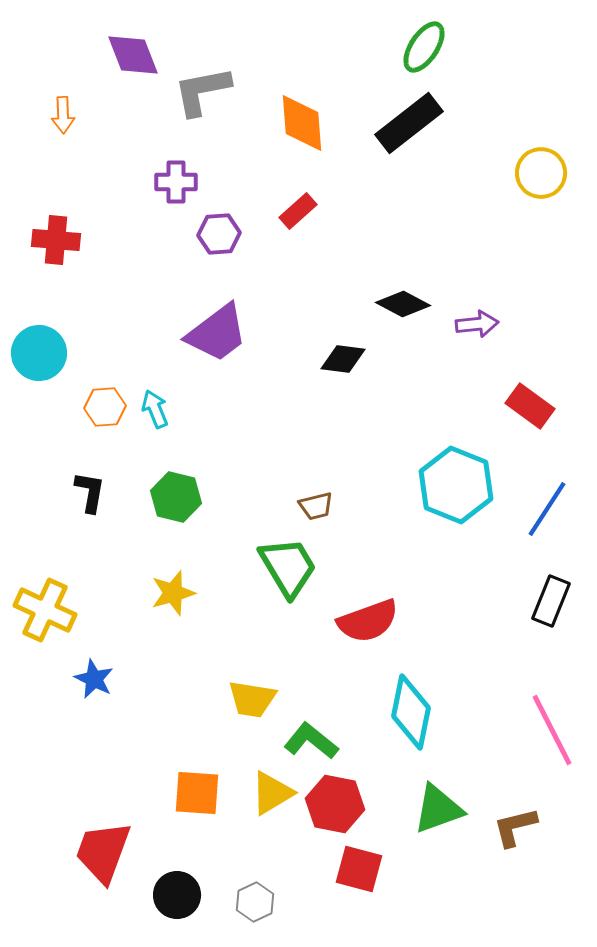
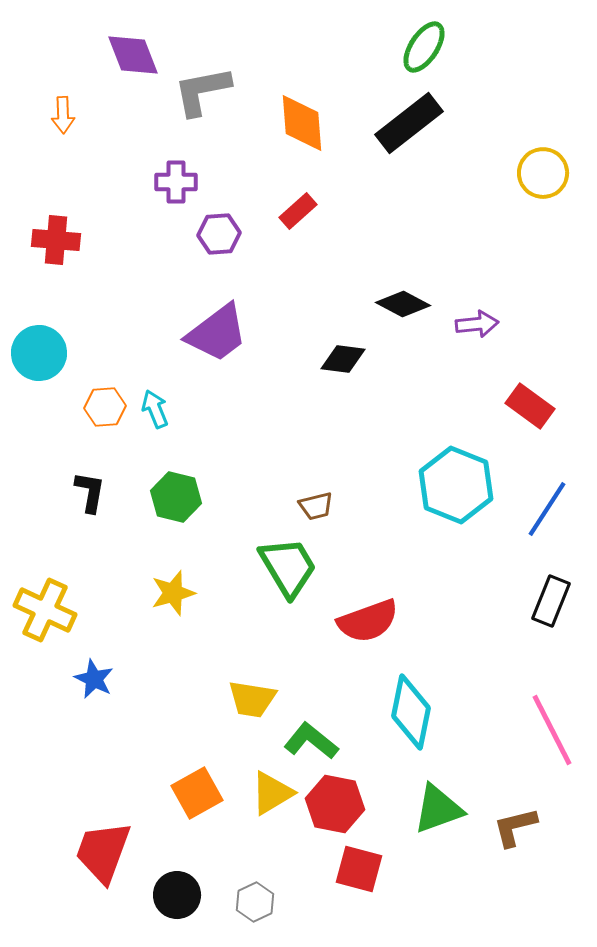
yellow circle at (541, 173): moved 2 px right
orange square at (197, 793): rotated 33 degrees counterclockwise
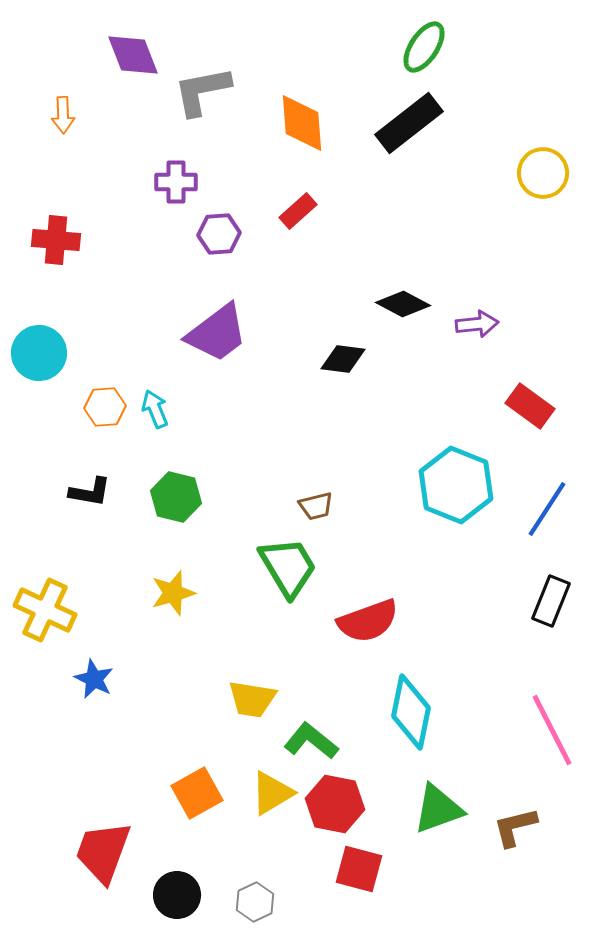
black L-shape at (90, 492): rotated 90 degrees clockwise
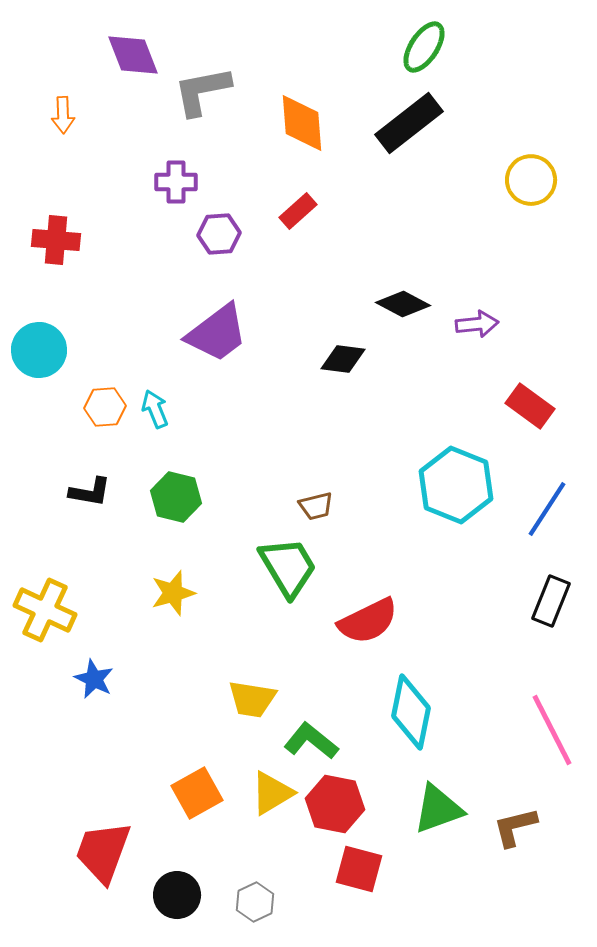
yellow circle at (543, 173): moved 12 px left, 7 px down
cyan circle at (39, 353): moved 3 px up
red semicircle at (368, 621): rotated 6 degrees counterclockwise
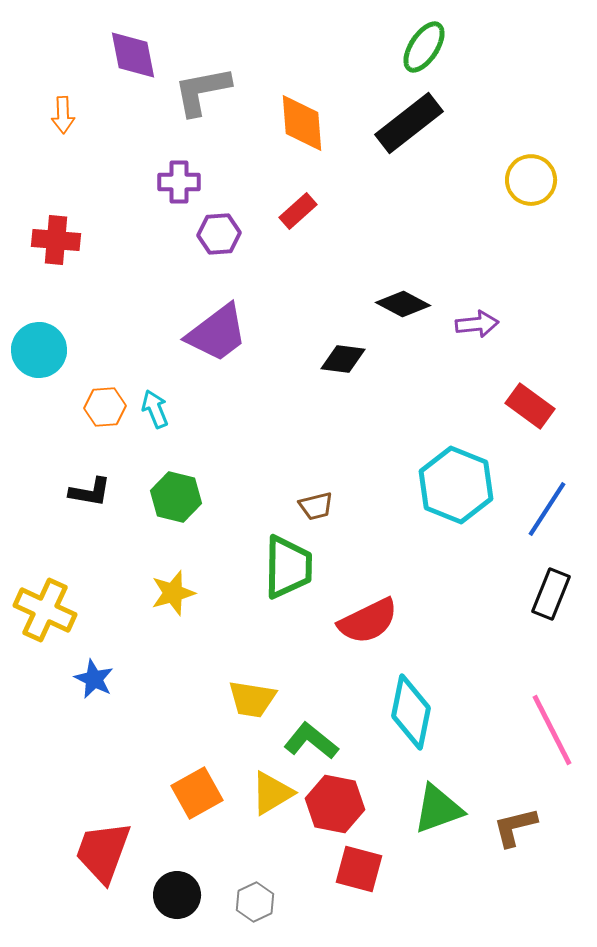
purple diamond at (133, 55): rotated 10 degrees clockwise
purple cross at (176, 182): moved 3 px right
green trapezoid at (288, 567): rotated 32 degrees clockwise
black rectangle at (551, 601): moved 7 px up
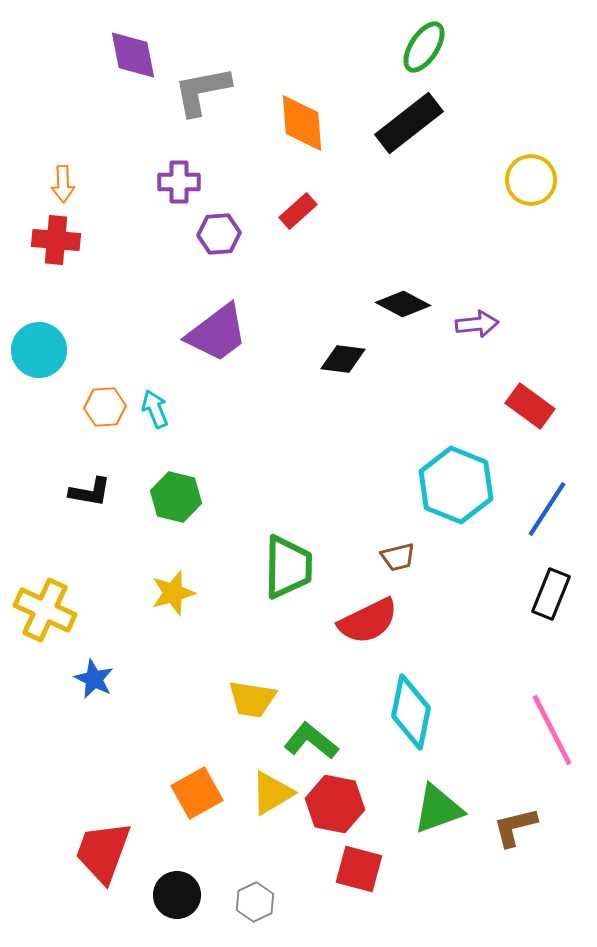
orange arrow at (63, 115): moved 69 px down
brown trapezoid at (316, 506): moved 82 px right, 51 px down
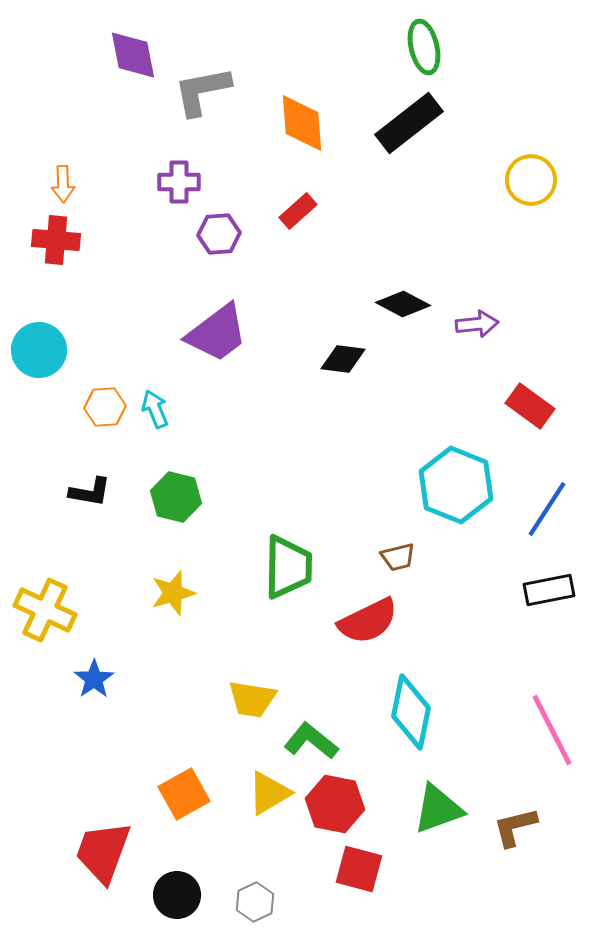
green ellipse at (424, 47): rotated 46 degrees counterclockwise
black rectangle at (551, 594): moved 2 px left, 4 px up; rotated 57 degrees clockwise
blue star at (94, 679): rotated 12 degrees clockwise
orange square at (197, 793): moved 13 px left, 1 px down
yellow triangle at (272, 793): moved 3 px left
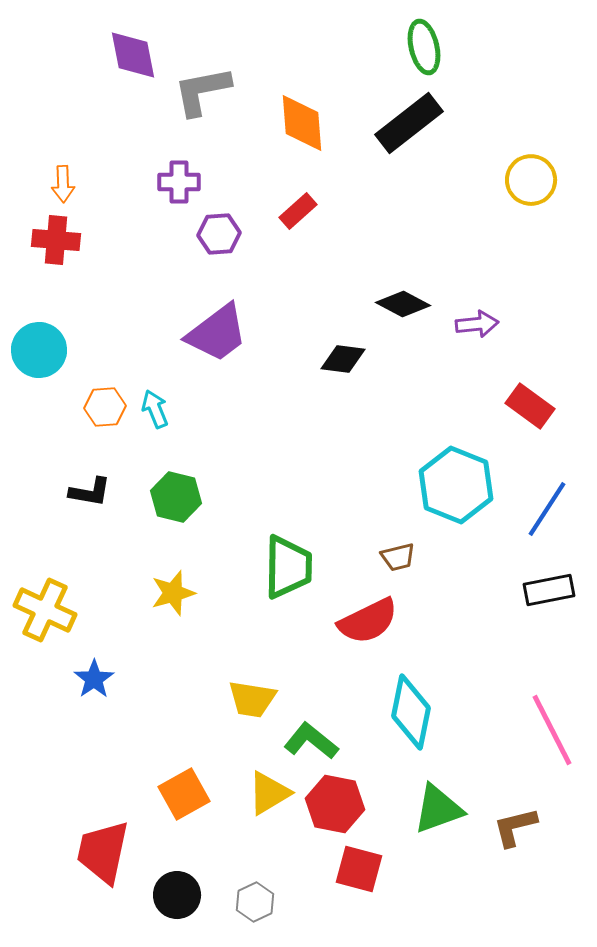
red trapezoid at (103, 852): rotated 8 degrees counterclockwise
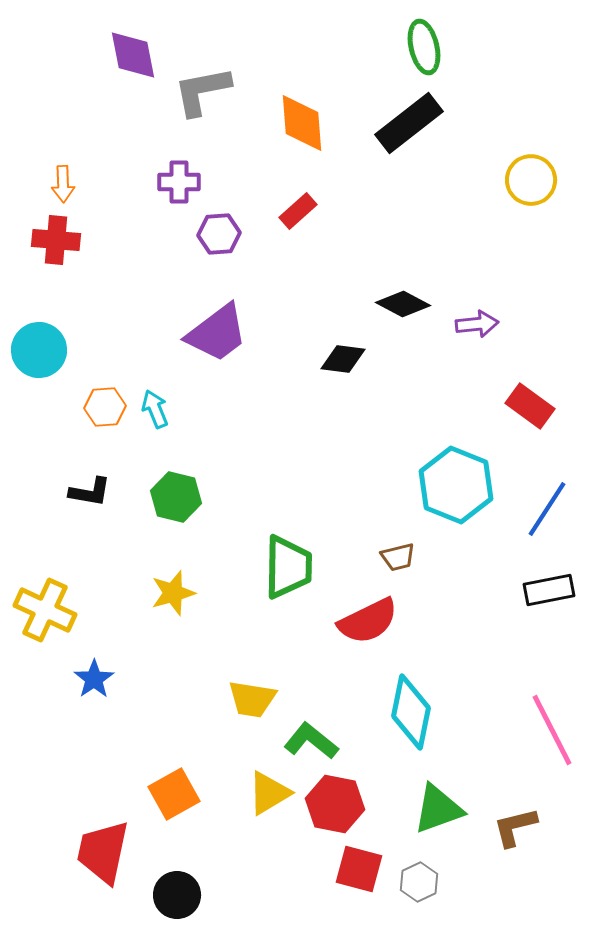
orange square at (184, 794): moved 10 px left
gray hexagon at (255, 902): moved 164 px right, 20 px up
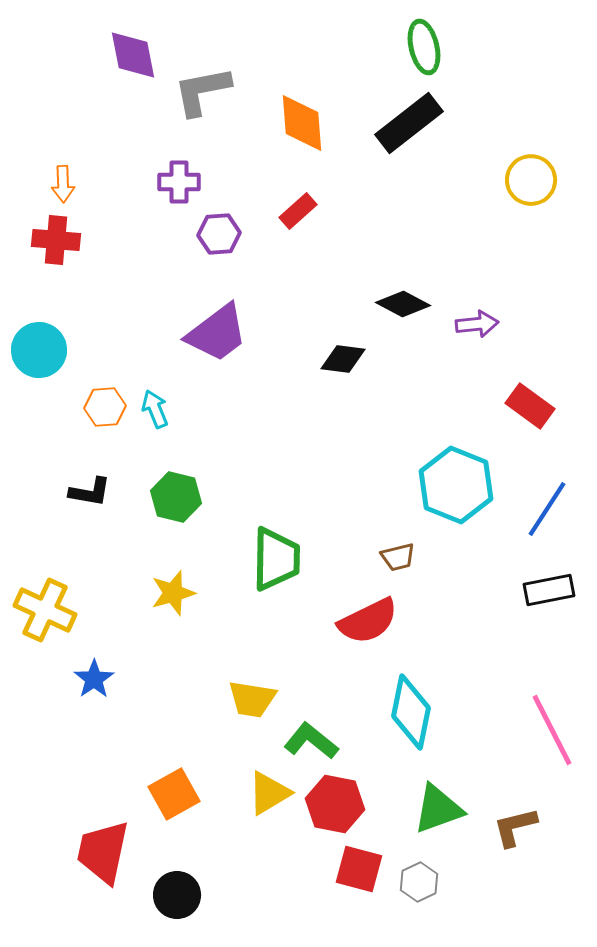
green trapezoid at (288, 567): moved 12 px left, 8 px up
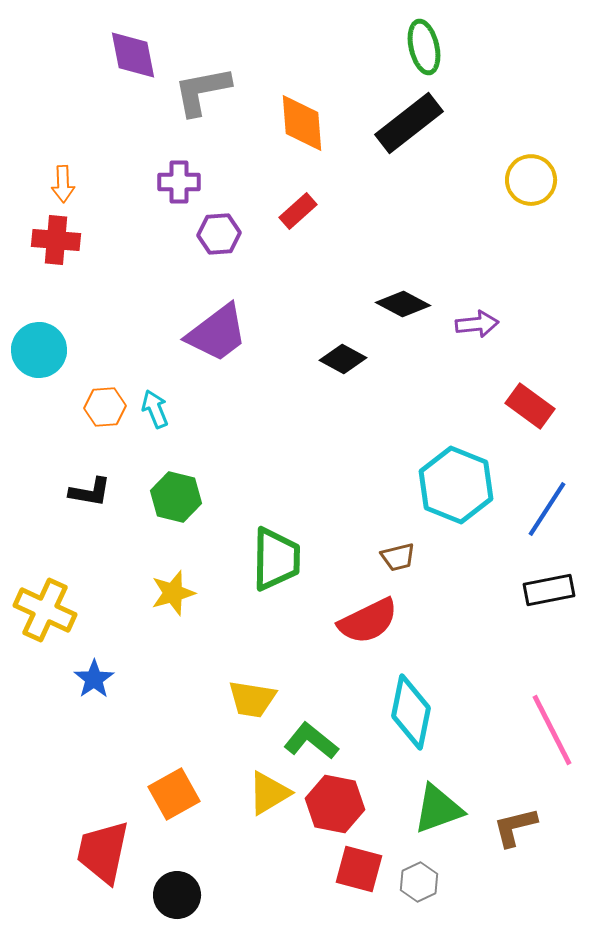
black diamond at (343, 359): rotated 21 degrees clockwise
